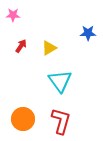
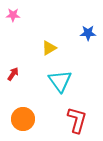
red arrow: moved 8 px left, 28 px down
red L-shape: moved 16 px right, 1 px up
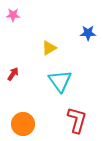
orange circle: moved 5 px down
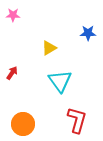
red arrow: moved 1 px left, 1 px up
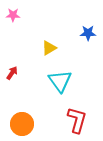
orange circle: moved 1 px left
